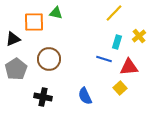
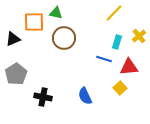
brown circle: moved 15 px right, 21 px up
gray pentagon: moved 5 px down
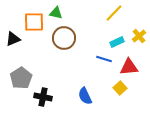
cyan rectangle: rotated 48 degrees clockwise
gray pentagon: moved 5 px right, 4 px down
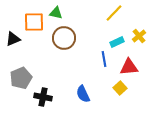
blue line: rotated 63 degrees clockwise
gray pentagon: rotated 10 degrees clockwise
blue semicircle: moved 2 px left, 2 px up
